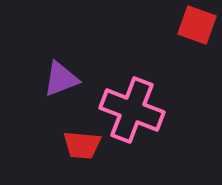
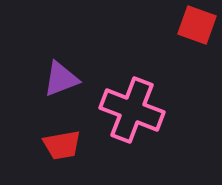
red trapezoid: moved 20 px left; rotated 15 degrees counterclockwise
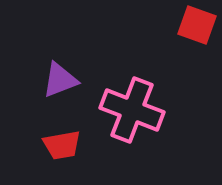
purple triangle: moved 1 px left, 1 px down
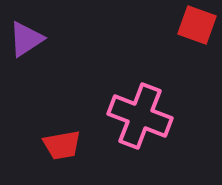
purple triangle: moved 34 px left, 41 px up; rotated 12 degrees counterclockwise
pink cross: moved 8 px right, 6 px down
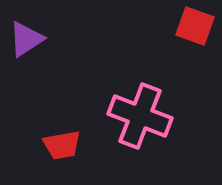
red square: moved 2 px left, 1 px down
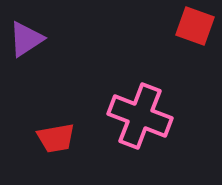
red trapezoid: moved 6 px left, 7 px up
